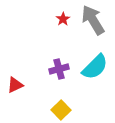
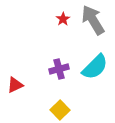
yellow square: moved 1 px left
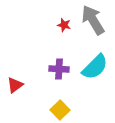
red star: moved 1 px right, 6 px down; rotated 24 degrees counterclockwise
purple cross: rotated 18 degrees clockwise
red triangle: rotated 12 degrees counterclockwise
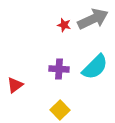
gray arrow: moved 1 px up; rotated 96 degrees clockwise
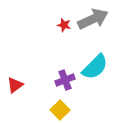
purple cross: moved 6 px right, 11 px down; rotated 24 degrees counterclockwise
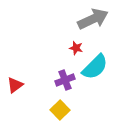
red star: moved 12 px right, 23 px down
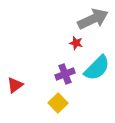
red star: moved 5 px up
cyan semicircle: moved 2 px right, 1 px down
purple cross: moved 6 px up
yellow square: moved 2 px left, 7 px up
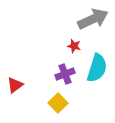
red star: moved 2 px left, 3 px down
cyan semicircle: rotated 28 degrees counterclockwise
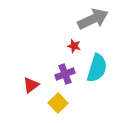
red triangle: moved 16 px right
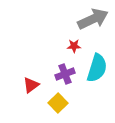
red star: rotated 16 degrees counterclockwise
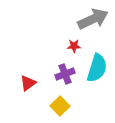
red triangle: moved 3 px left, 2 px up
yellow square: moved 2 px right, 3 px down
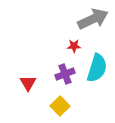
red triangle: rotated 24 degrees counterclockwise
